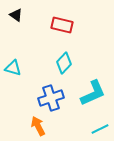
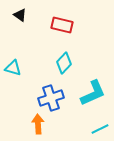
black triangle: moved 4 px right
orange arrow: moved 2 px up; rotated 24 degrees clockwise
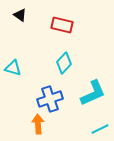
blue cross: moved 1 px left, 1 px down
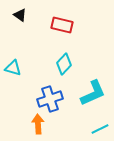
cyan diamond: moved 1 px down
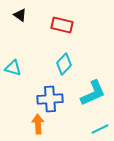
blue cross: rotated 15 degrees clockwise
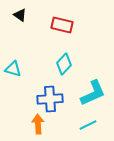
cyan triangle: moved 1 px down
cyan line: moved 12 px left, 4 px up
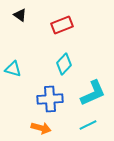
red rectangle: rotated 35 degrees counterclockwise
orange arrow: moved 3 px right, 4 px down; rotated 108 degrees clockwise
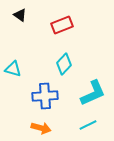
blue cross: moved 5 px left, 3 px up
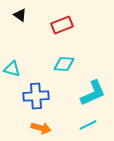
cyan diamond: rotated 50 degrees clockwise
cyan triangle: moved 1 px left
blue cross: moved 9 px left
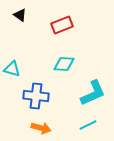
blue cross: rotated 10 degrees clockwise
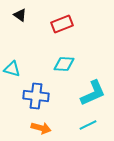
red rectangle: moved 1 px up
